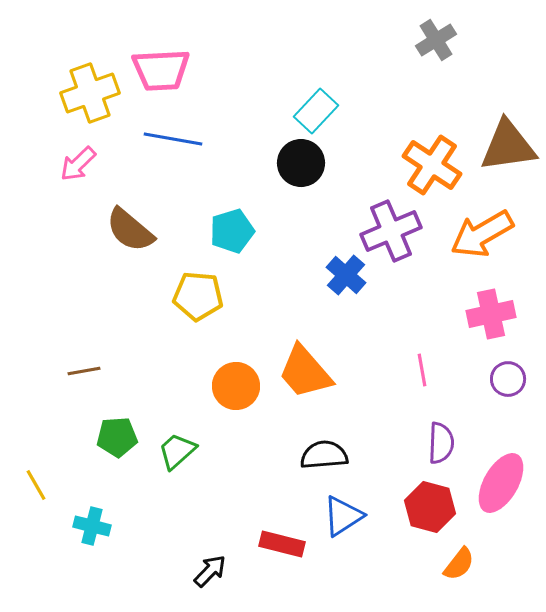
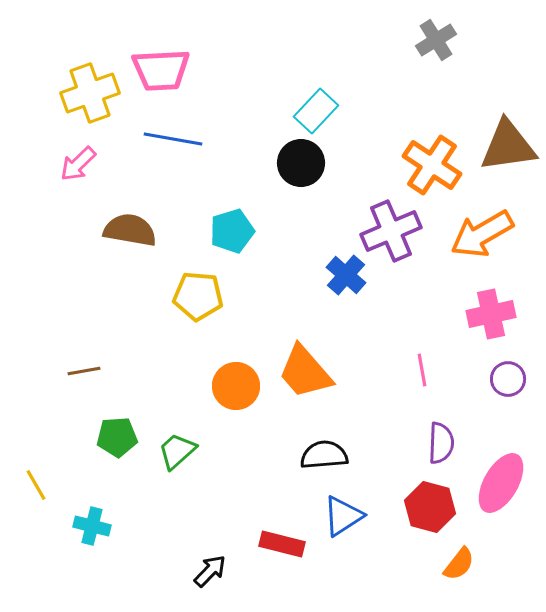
brown semicircle: rotated 150 degrees clockwise
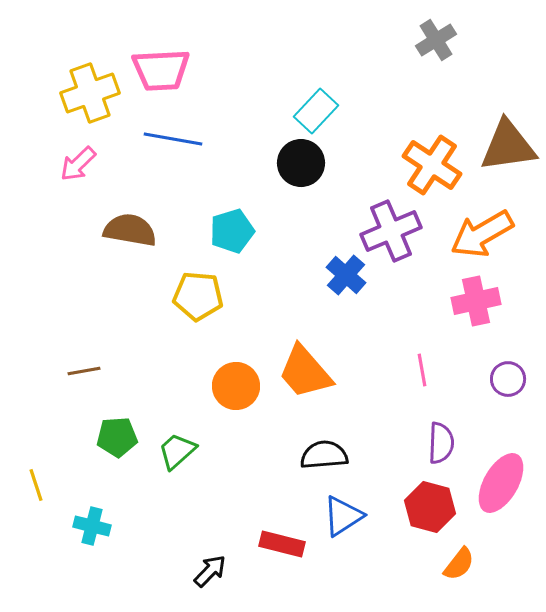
pink cross: moved 15 px left, 13 px up
yellow line: rotated 12 degrees clockwise
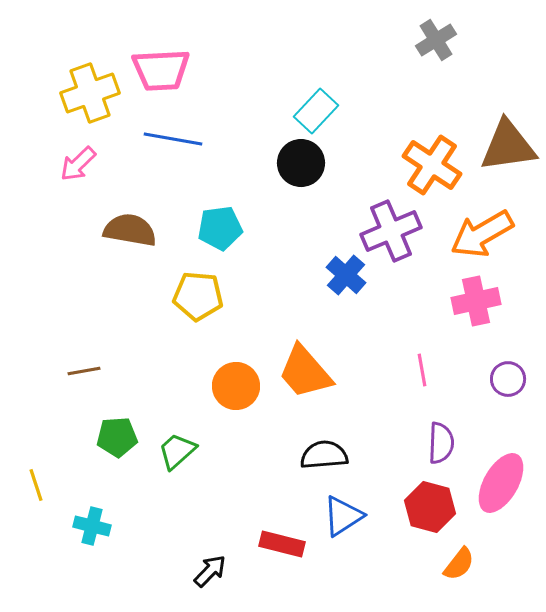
cyan pentagon: moved 12 px left, 3 px up; rotated 9 degrees clockwise
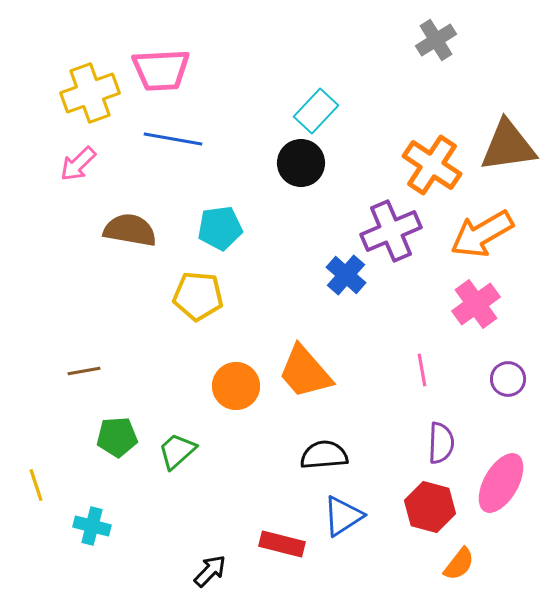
pink cross: moved 3 px down; rotated 24 degrees counterclockwise
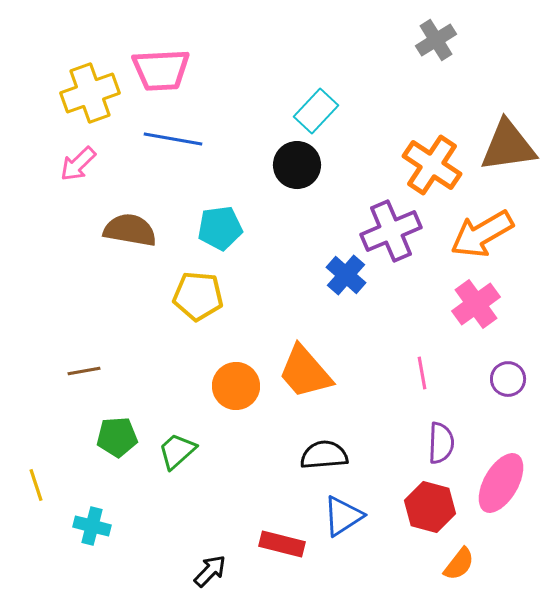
black circle: moved 4 px left, 2 px down
pink line: moved 3 px down
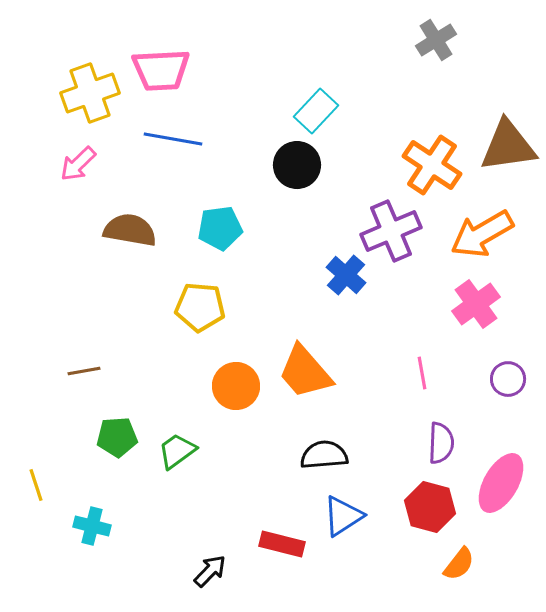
yellow pentagon: moved 2 px right, 11 px down
green trapezoid: rotated 6 degrees clockwise
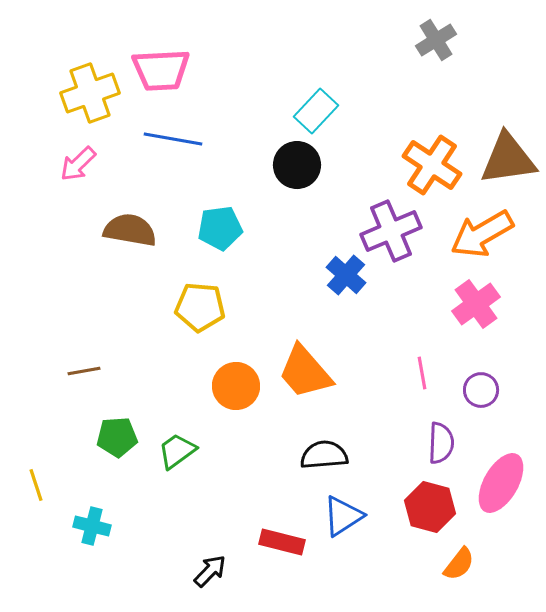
brown triangle: moved 13 px down
purple circle: moved 27 px left, 11 px down
red rectangle: moved 2 px up
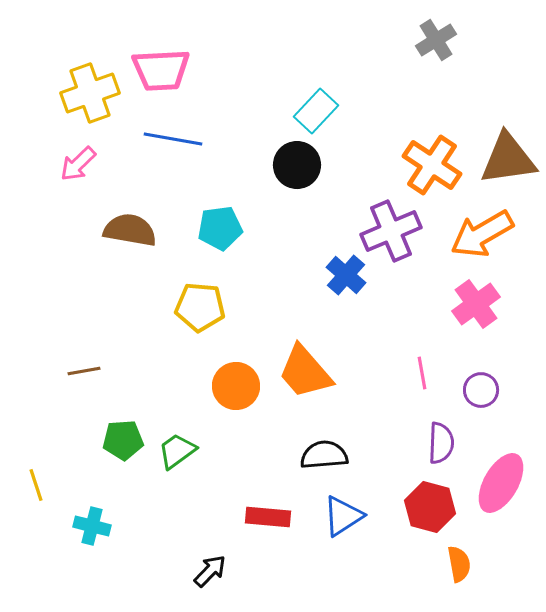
green pentagon: moved 6 px right, 3 px down
red rectangle: moved 14 px left, 25 px up; rotated 9 degrees counterclockwise
orange semicircle: rotated 48 degrees counterclockwise
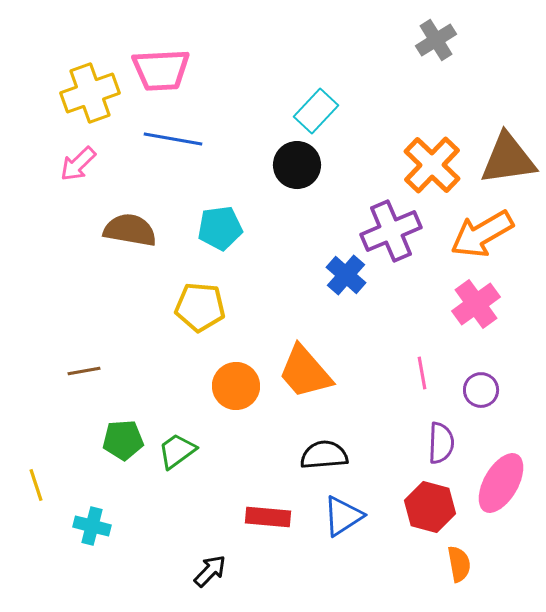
orange cross: rotated 10 degrees clockwise
